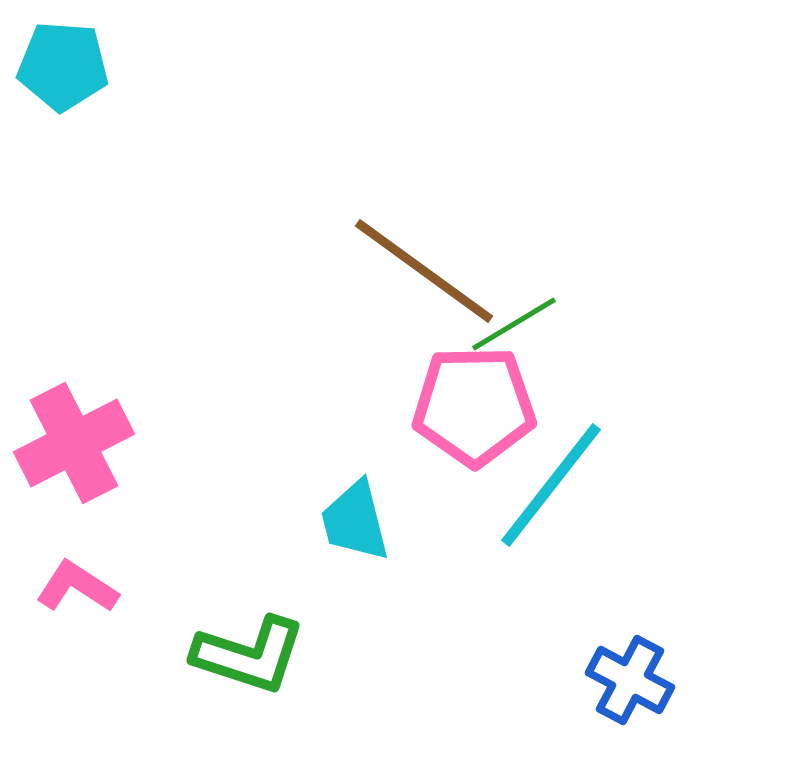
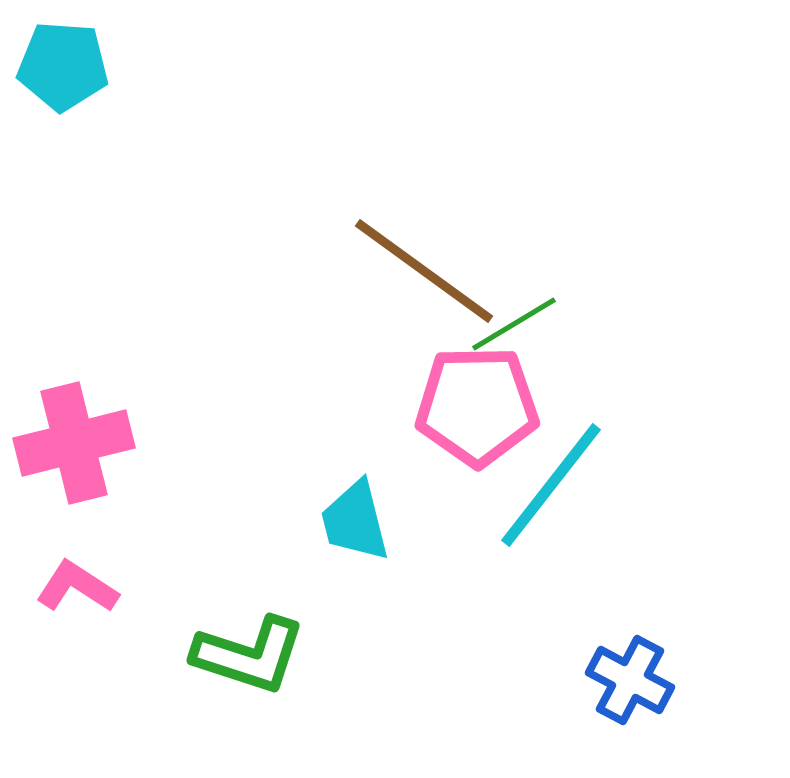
pink pentagon: moved 3 px right
pink cross: rotated 13 degrees clockwise
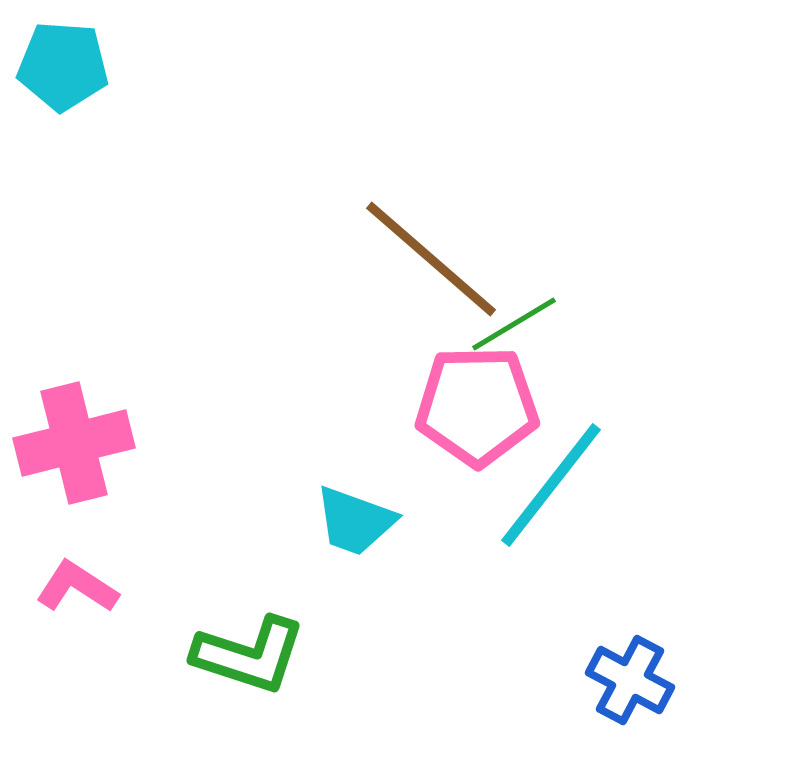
brown line: moved 7 px right, 12 px up; rotated 5 degrees clockwise
cyan trapezoid: rotated 56 degrees counterclockwise
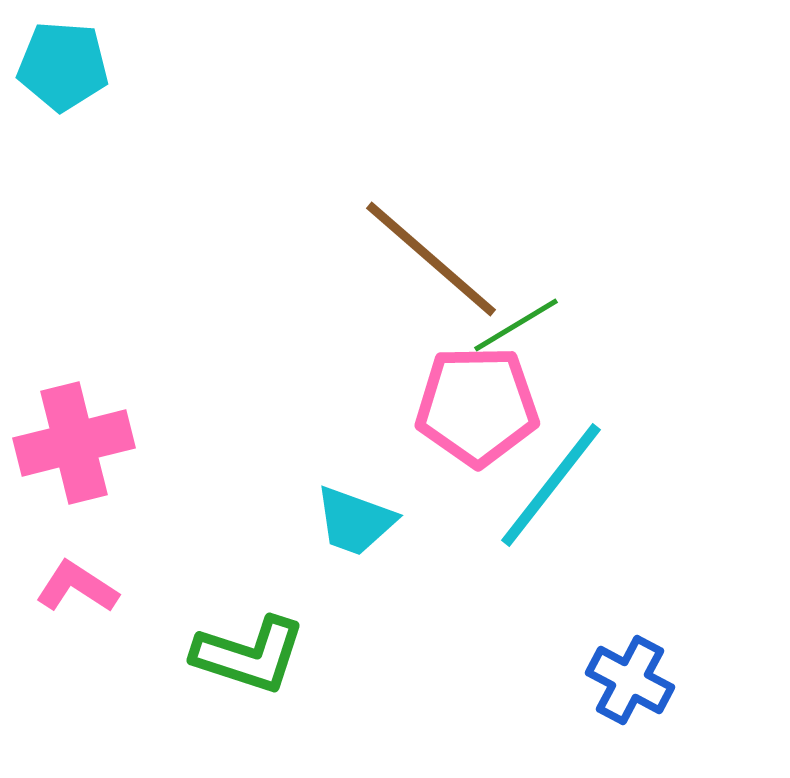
green line: moved 2 px right, 1 px down
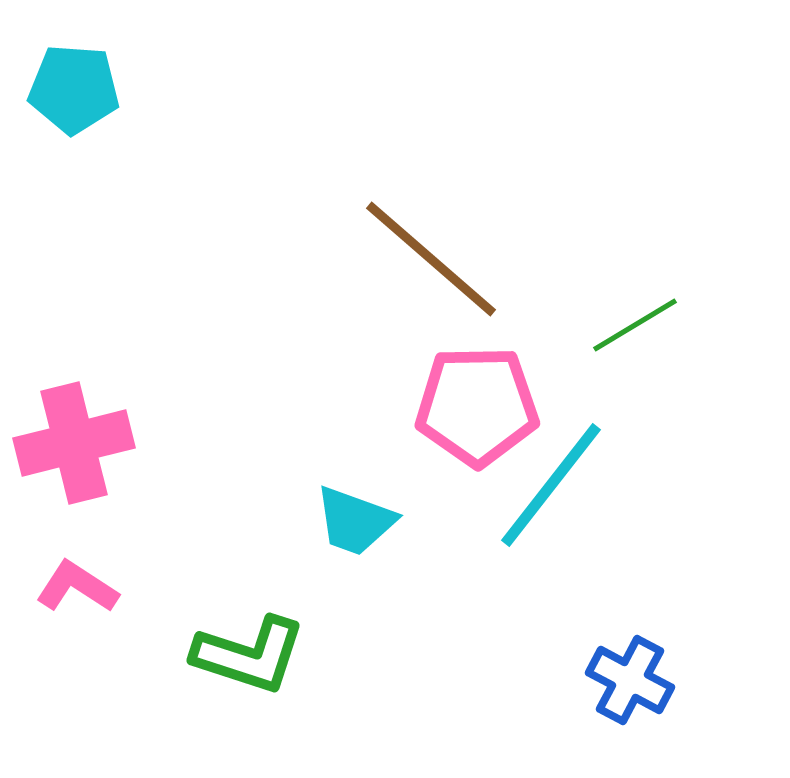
cyan pentagon: moved 11 px right, 23 px down
green line: moved 119 px right
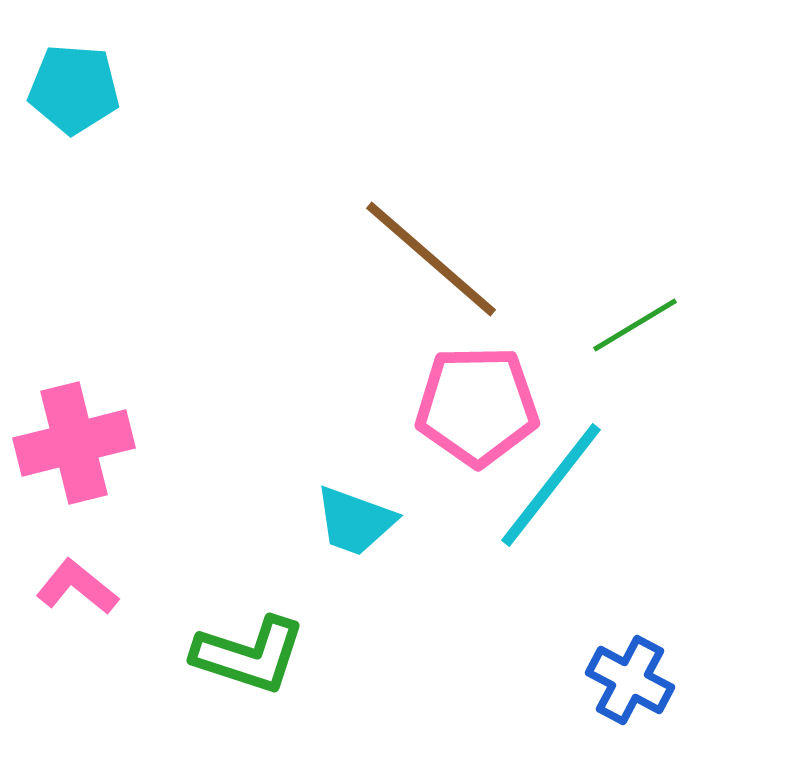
pink L-shape: rotated 6 degrees clockwise
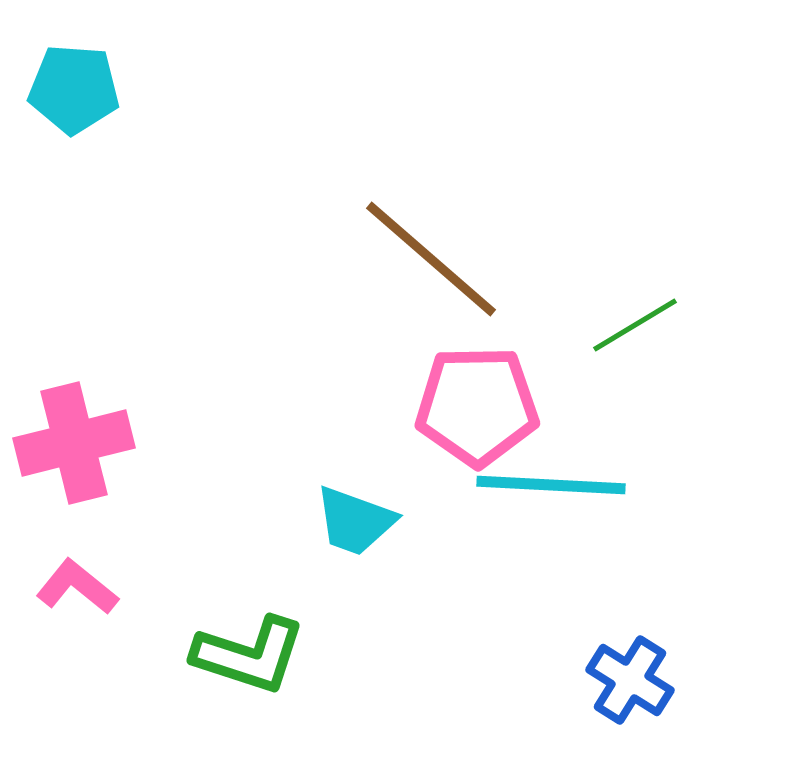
cyan line: rotated 55 degrees clockwise
blue cross: rotated 4 degrees clockwise
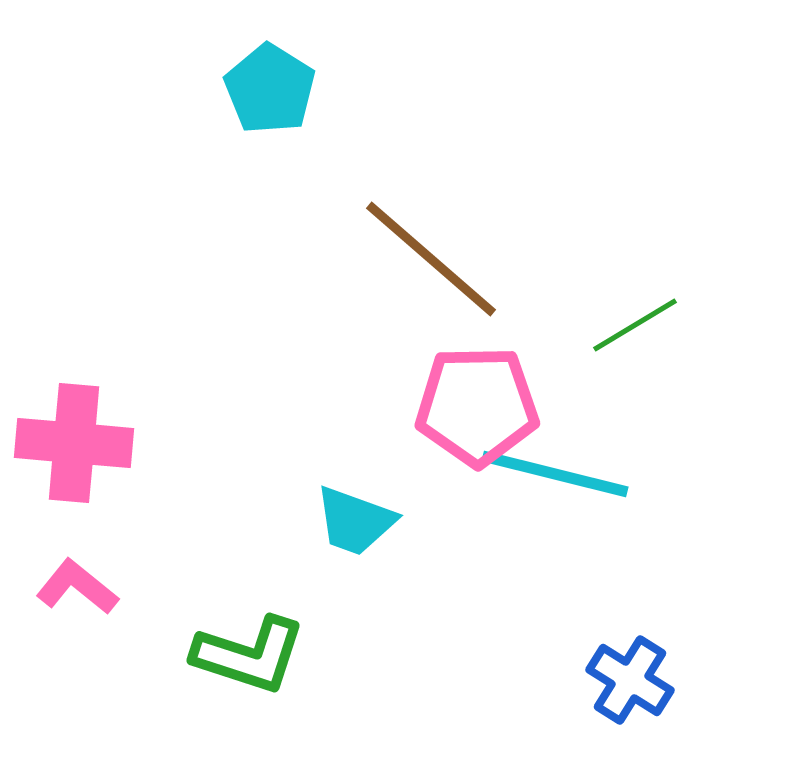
cyan pentagon: moved 196 px right; rotated 28 degrees clockwise
pink cross: rotated 19 degrees clockwise
cyan line: moved 4 px right, 11 px up; rotated 11 degrees clockwise
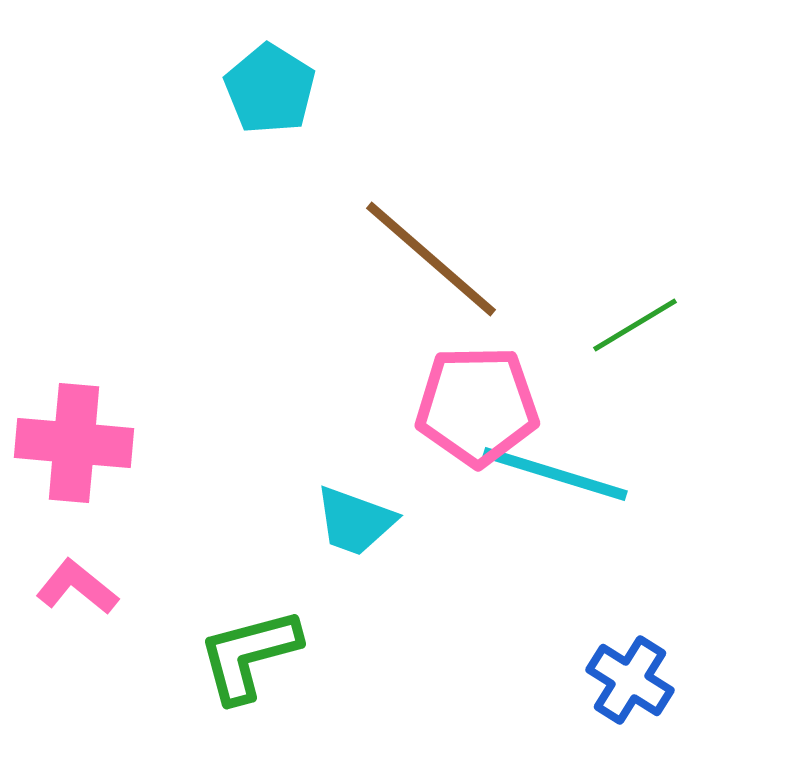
cyan line: rotated 3 degrees clockwise
green L-shape: rotated 147 degrees clockwise
